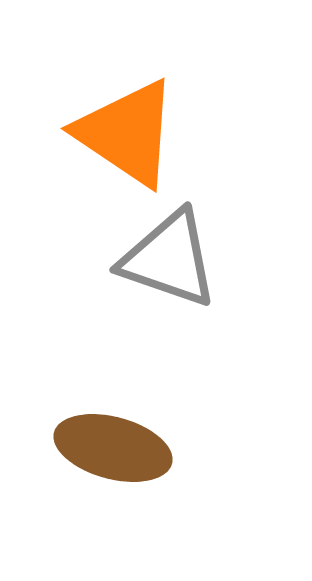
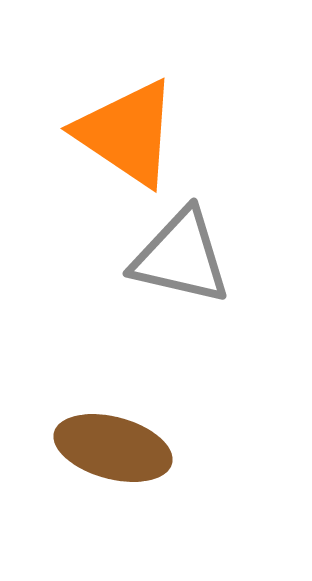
gray triangle: moved 12 px right, 2 px up; rotated 6 degrees counterclockwise
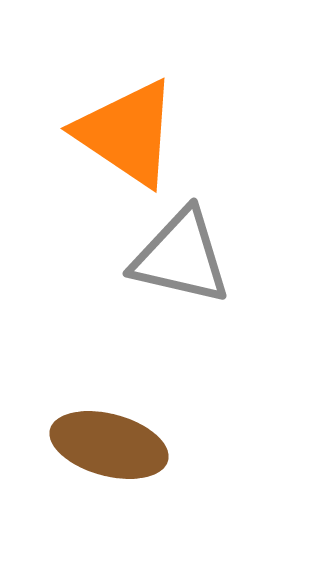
brown ellipse: moved 4 px left, 3 px up
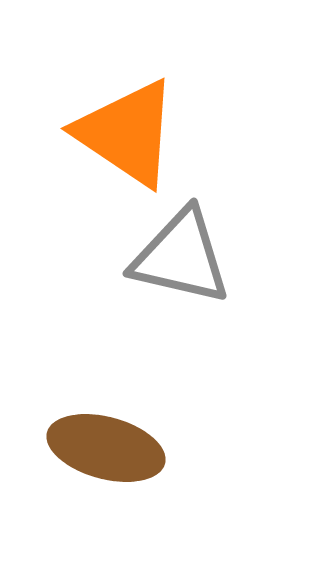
brown ellipse: moved 3 px left, 3 px down
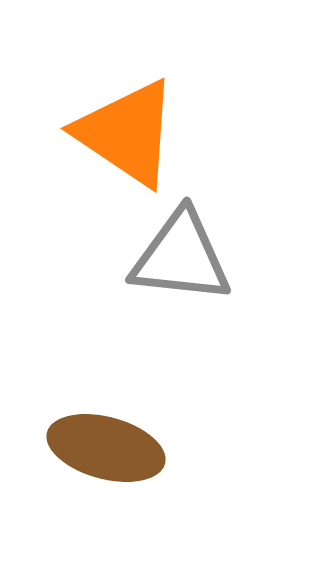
gray triangle: rotated 7 degrees counterclockwise
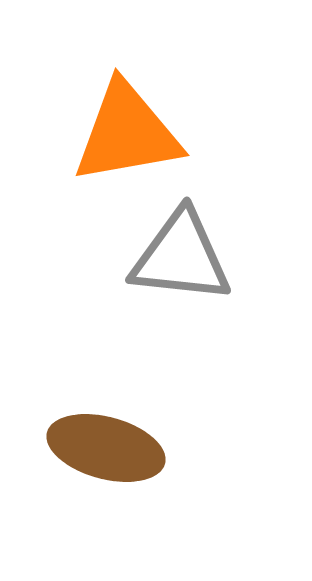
orange triangle: rotated 44 degrees counterclockwise
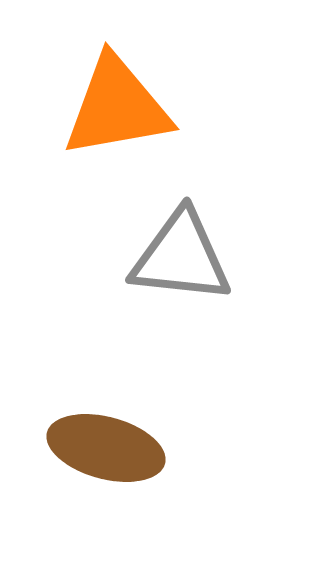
orange triangle: moved 10 px left, 26 px up
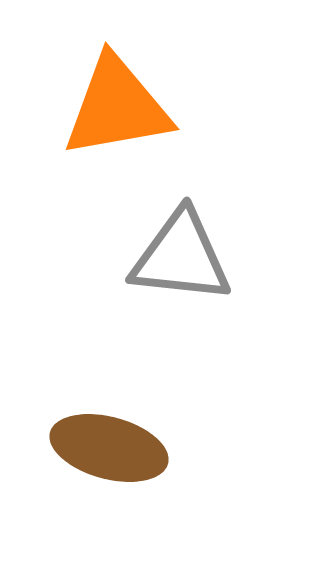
brown ellipse: moved 3 px right
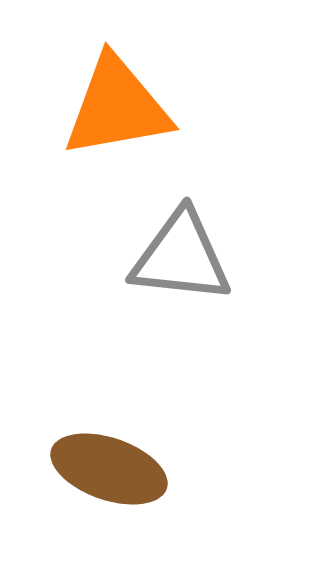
brown ellipse: moved 21 px down; rotated 4 degrees clockwise
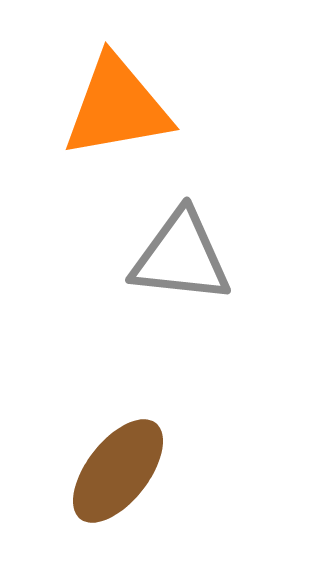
brown ellipse: moved 9 px right, 2 px down; rotated 71 degrees counterclockwise
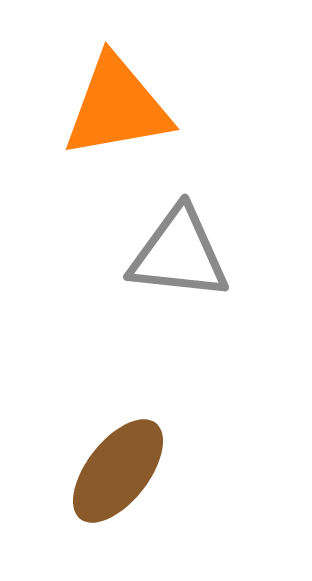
gray triangle: moved 2 px left, 3 px up
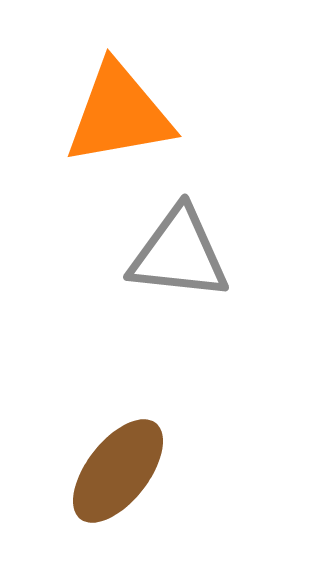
orange triangle: moved 2 px right, 7 px down
